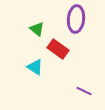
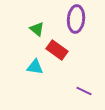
red rectangle: moved 1 px left, 1 px down
cyan triangle: rotated 24 degrees counterclockwise
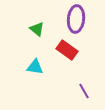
red rectangle: moved 10 px right
purple line: rotated 35 degrees clockwise
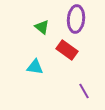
green triangle: moved 5 px right, 2 px up
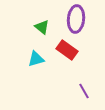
cyan triangle: moved 1 px right, 8 px up; rotated 24 degrees counterclockwise
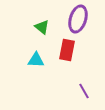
purple ellipse: moved 2 px right; rotated 12 degrees clockwise
red rectangle: rotated 65 degrees clockwise
cyan triangle: moved 1 px down; rotated 18 degrees clockwise
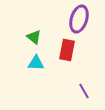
purple ellipse: moved 1 px right
green triangle: moved 8 px left, 10 px down
cyan triangle: moved 3 px down
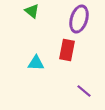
green triangle: moved 2 px left, 26 px up
purple line: rotated 21 degrees counterclockwise
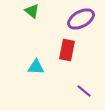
purple ellipse: moved 2 px right; rotated 44 degrees clockwise
cyan triangle: moved 4 px down
